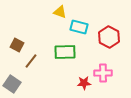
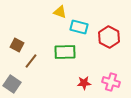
pink cross: moved 8 px right, 9 px down; rotated 18 degrees clockwise
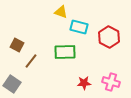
yellow triangle: moved 1 px right
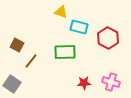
red hexagon: moved 1 px left, 1 px down
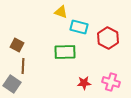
brown line: moved 8 px left, 5 px down; rotated 35 degrees counterclockwise
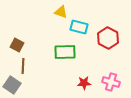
gray square: moved 1 px down
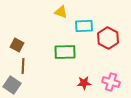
cyan rectangle: moved 5 px right, 1 px up; rotated 18 degrees counterclockwise
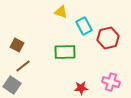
cyan rectangle: rotated 66 degrees clockwise
red hexagon: rotated 20 degrees clockwise
brown line: rotated 49 degrees clockwise
red star: moved 3 px left, 5 px down
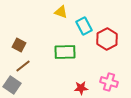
red hexagon: moved 1 px left, 1 px down; rotated 15 degrees counterclockwise
brown square: moved 2 px right
pink cross: moved 2 px left
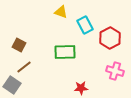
cyan rectangle: moved 1 px right, 1 px up
red hexagon: moved 3 px right, 1 px up
brown line: moved 1 px right, 1 px down
pink cross: moved 6 px right, 11 px up
